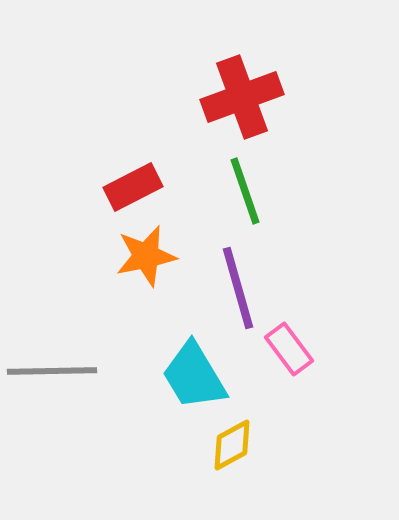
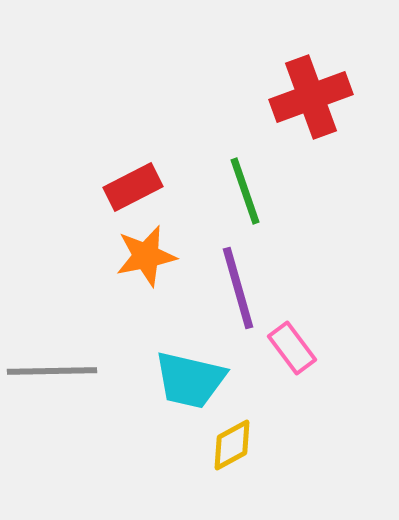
red cross: moved 69 px right
pink rectangle: moved 3 px right, 1 px up
cyan trapezoid: moved 4 px left, 4 px down; rotated 46 degrees counterclockwise
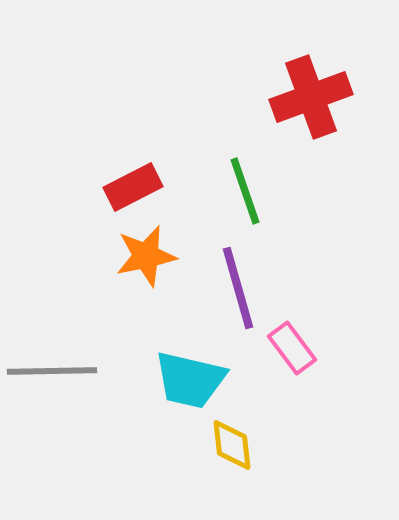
yellow diamond: rotated 68 degrees counterclockwise
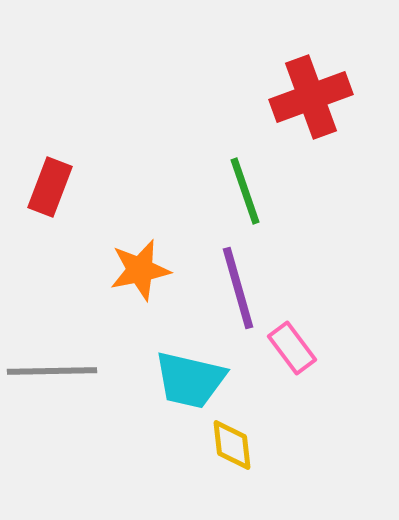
red rectangle: moved 83 px left; rotated 42 degrees counterclockwise
orange star: moved 6 px left, 14 px down
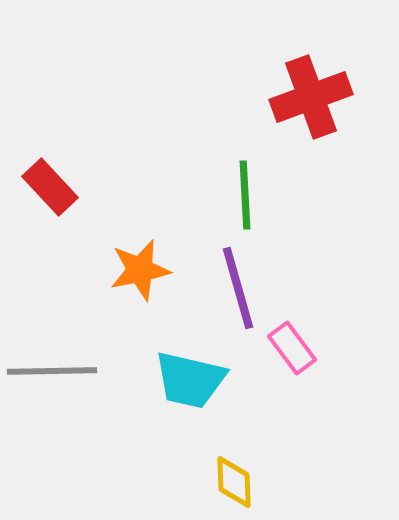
red rectangle: rotated 64 degrees counterclockwise
green line: moved 4 px down; rotated 16 degrees clockwise
yellow diamond: moved 2 px right, 37 px down; rotated 4 degrees clockwise
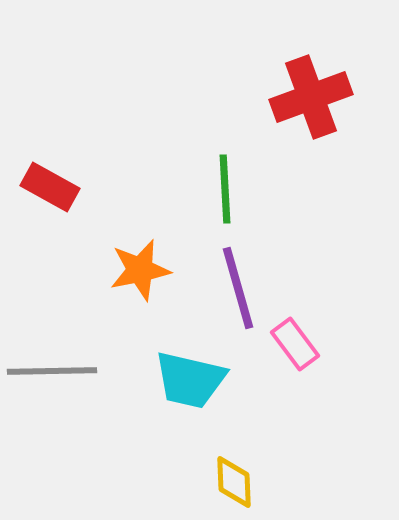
red rectangle: rotated 18 degrees counterclockwise
green line: moved 20 px left, 6 px up
pink rectangle: moved 3 px right, 4 px up
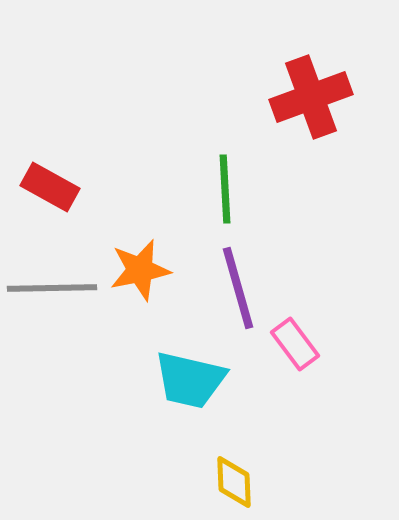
gray line: moved 83 px up
